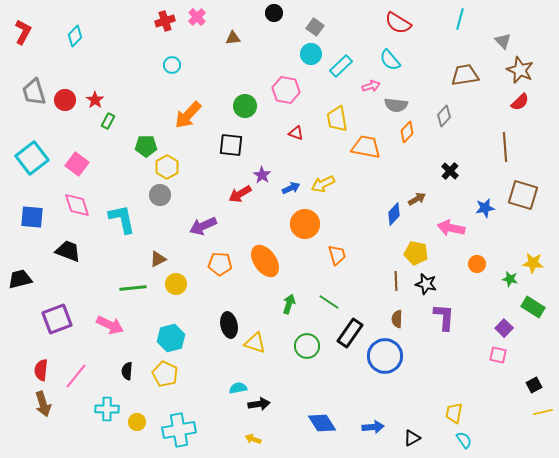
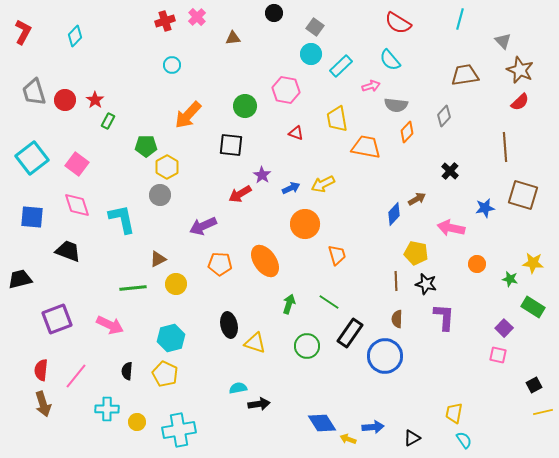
yellow arrow at (253, 439): moved 95 px right
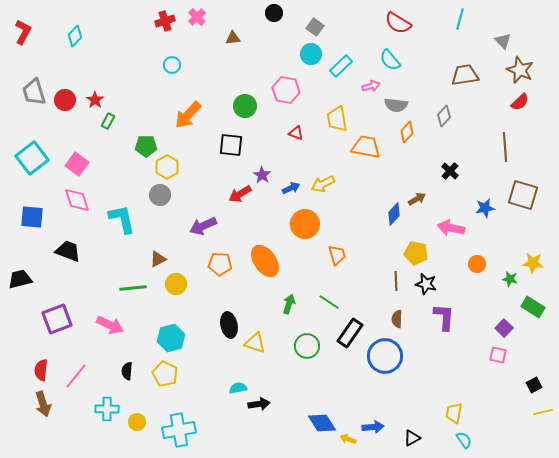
pink diamond at (77, 205): moved 5 px up
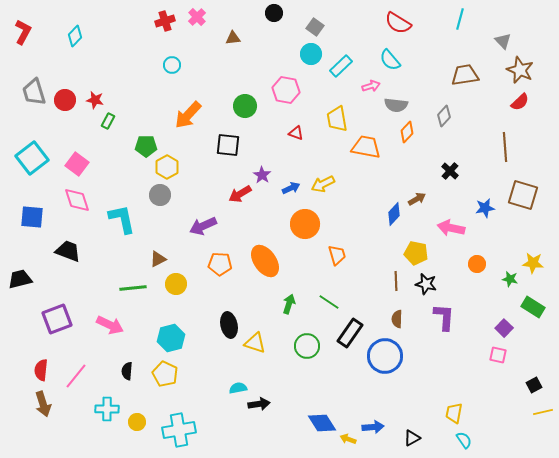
red star at (95, 100): rotated 24 degrees counterclockwise
black square at (231, 145): moved 3 px left
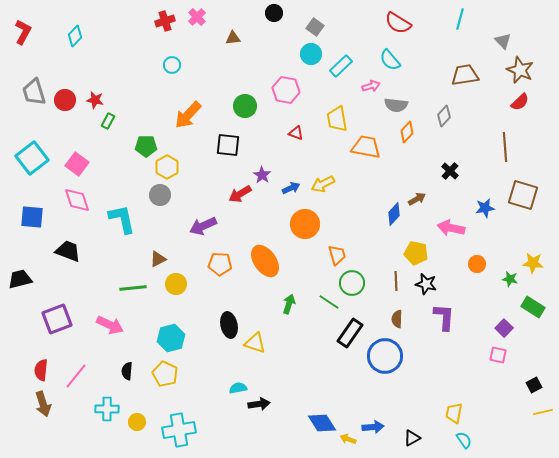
green circle at (307, 346): moved 45 px right, 63 px up
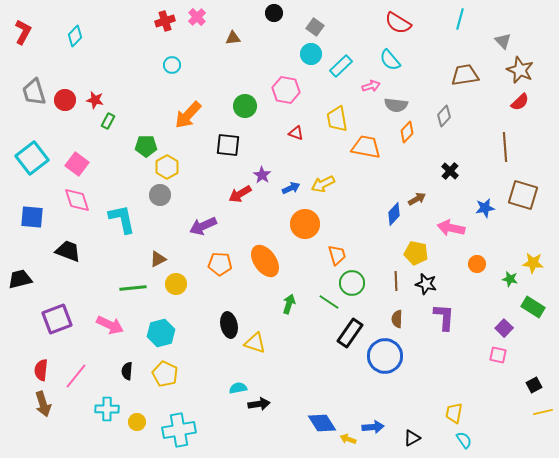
cyan hexagon at (171, 338): moved 10 px left, 5 px up
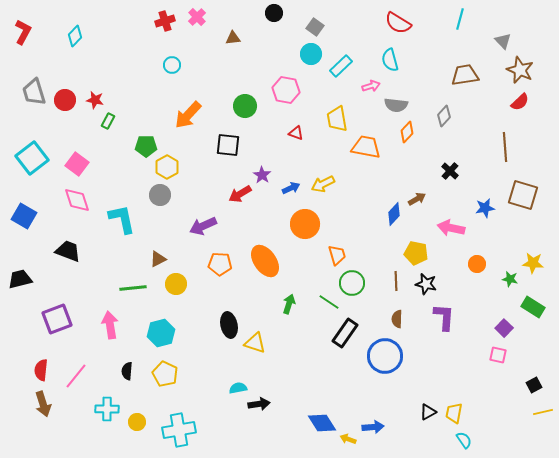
cyan semicircle at (390, 60): rotated 25 degrees clockwise
blue square at (32, 217): moved 8 px left, 1 px up; rotated 25 degrees clockwise
pink arrow at (110, 325): rotated 124 degrees counterclockwise
black rectangle at (350, 333): moved 5 px left
black triangle at (412, 438): moved 16 px right, 26 px up
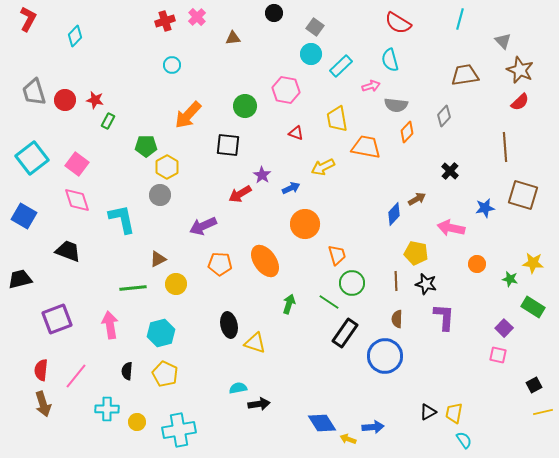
red L-shape at (23, 32): moved 5 px right, 13 px up
yellow arrow at (323, 184): moved 17 px up
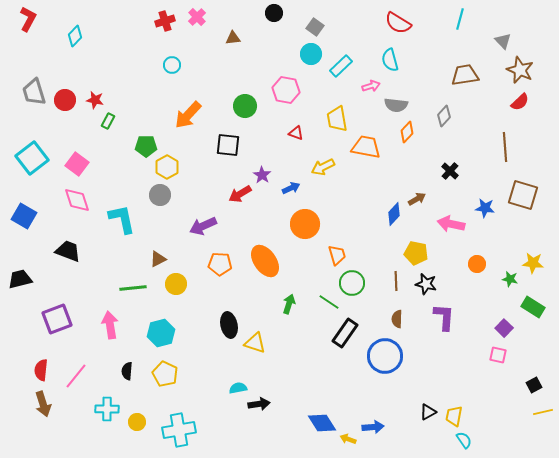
blue star at (485, 208): rotated 18 degrees clockwise
pink arrow at (451, 228): moved 4 px up
yellow trapezoid at (454, 413): moved 3 px down
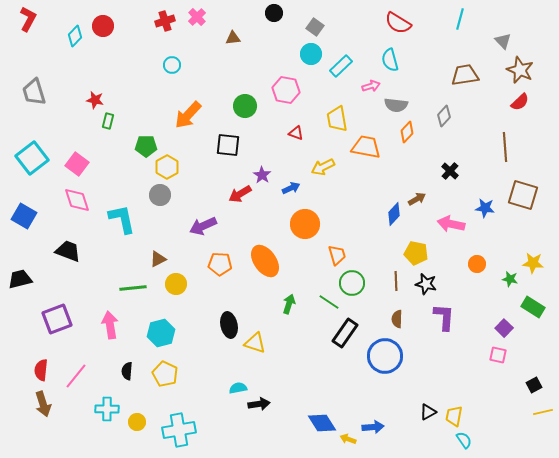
red circle at (65, 100): moved 38 px right, 74 px up
green rectangle at (108, 121): rotated 14 degrees counterclockwise
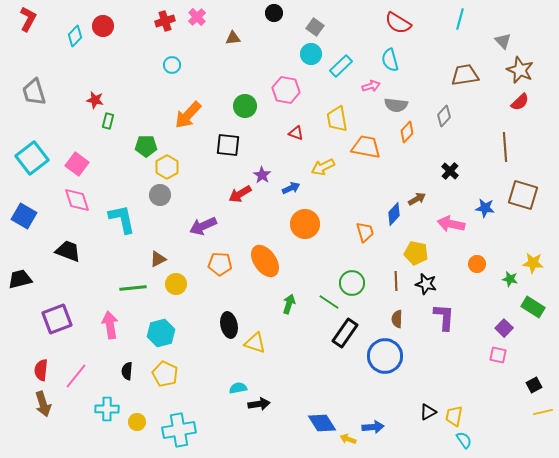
orange trapezoid at (337, 255): moved 28 px right, 23 px up
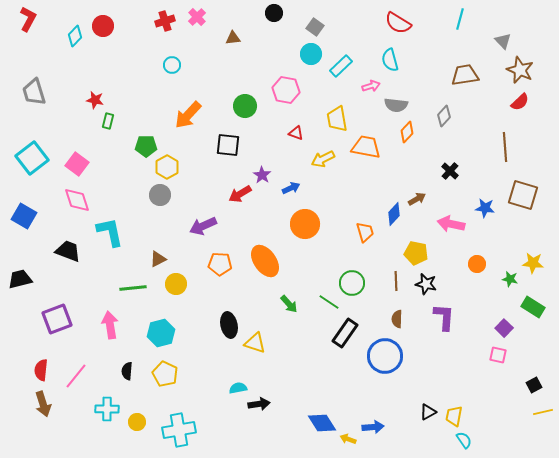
yellow arrow at (323, 167): moved 8 px up
cyan L-shape at (122, 219): moved 12 px left, 13 px down
green arrow at (289, 304): rotated 120 degrees clockwise
